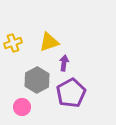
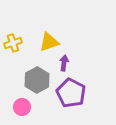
purple pentagon: rotated 16 degrees counterclockwise
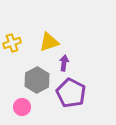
yellow cross: moved 1 px left
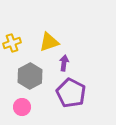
gray hexagon: moved 7 px left, 4 px up
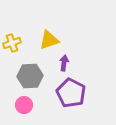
yellow triangle: moved 2 px up
gray hexagon: rotated 25 degrees clockwise
pink circle: moved 2 px right, 2 px up
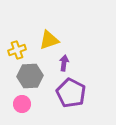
yellow cross: moved 5 px right, 7 px down
pink circle: moved 2 px left, 1 px up
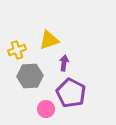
pink circle: moved 24 px right, 5 px down
